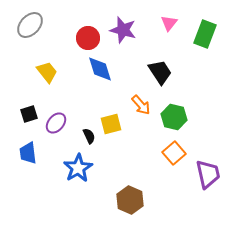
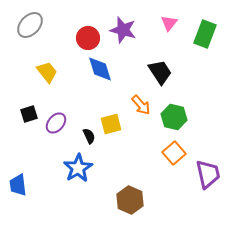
blue trapezoid: moved 10 px left, 32 px down
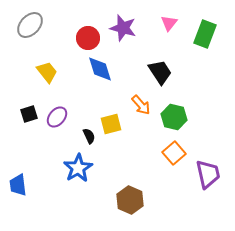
purple star: moved 2 px up
purple ellipse: moved 1 px right, 6 px up
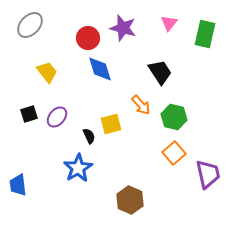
green rectangle: rotated 8 degrees counterclockwise
